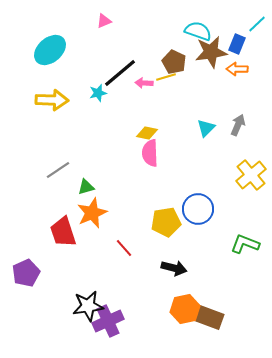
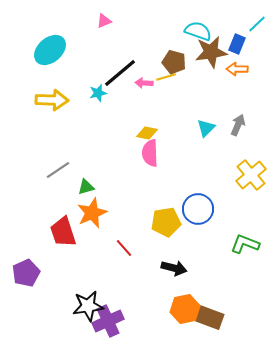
brown pentagon: rotated 10 degrees counterclockwise
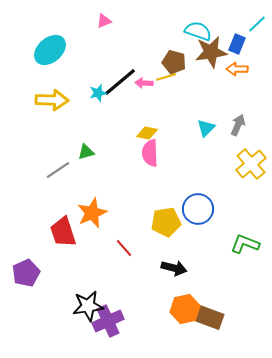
black line: moved 9 px down
yellow cross: moved 11 px up
green triangle: moved 35 px up
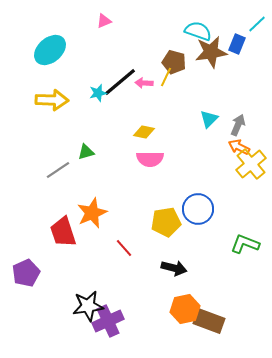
orange arrow: moved 2 px right, 78 px down; rotated 25 degrees clockwise
yellow line: rotated 48 degrees counterclockwise
cyan triangle: moved 3 px right, 9 px up
yellow diamond: moved 3 px left, 1 px up
pink semicircle: moved 6 px down; rotated 88 degrees counterclockwise
brown rectangle: moved 1 px right, 4 px down
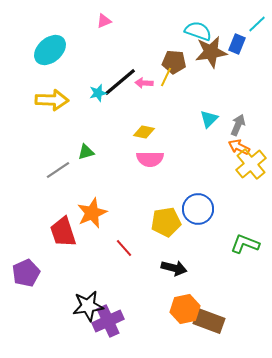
brown pentagon: rotated 10 degrees counterclockwise
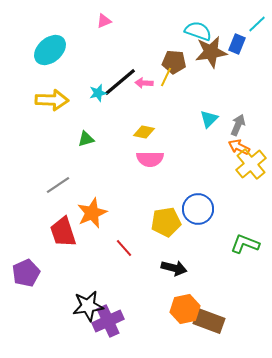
green triangle: moved 13 px up
gray line: moved 15 px down
